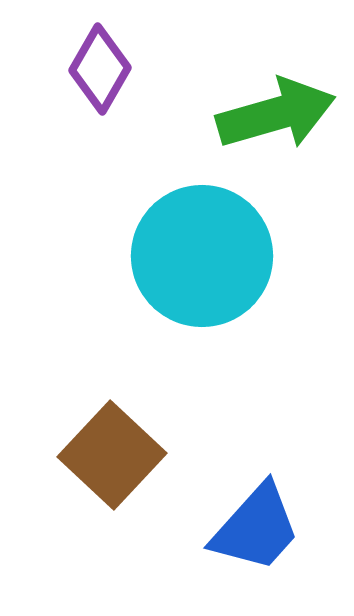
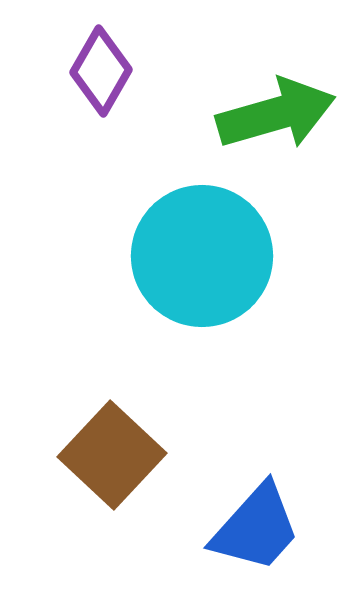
purple diamond: moved 1 px right, 2 px down
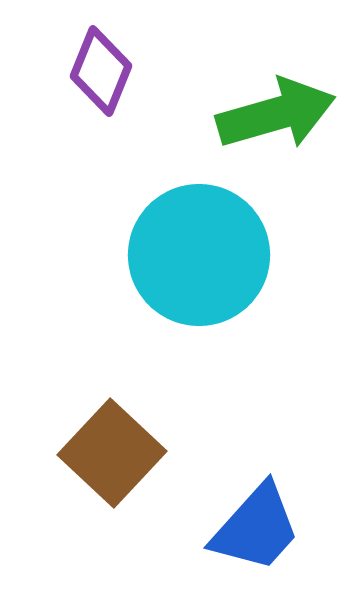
purple diamond: rotated 8 degrees counterclockwise
cyan circle: moved 3 px left, 1 px up
brown square: moved 2 px up
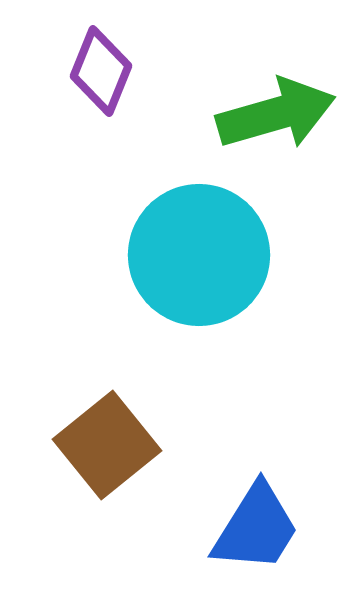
brown square: moved 5 px left, 8 px up; rotated 8 degrees clockwise
blue trapezoid: rotated 10 degrees counterclockwise
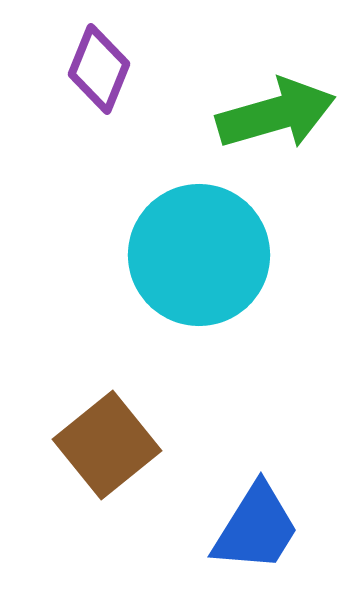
purple diamond: moved 2 px left, 2 px up
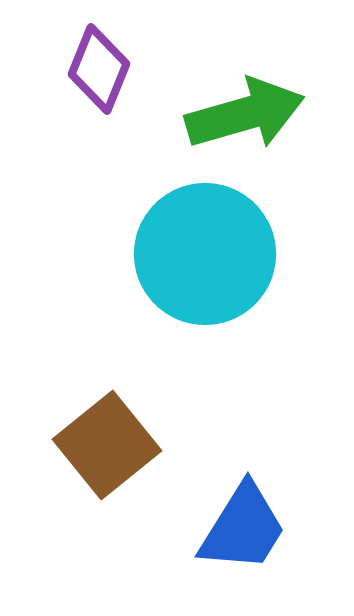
green arrow: moved 31 px left
cyan circle: moved 6 px right, 1 px up
blue trapezoid: moved 13 px left
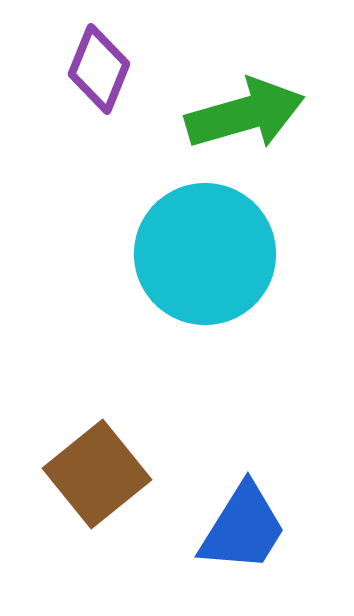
brown square: moved 10 px left, 29 px down
